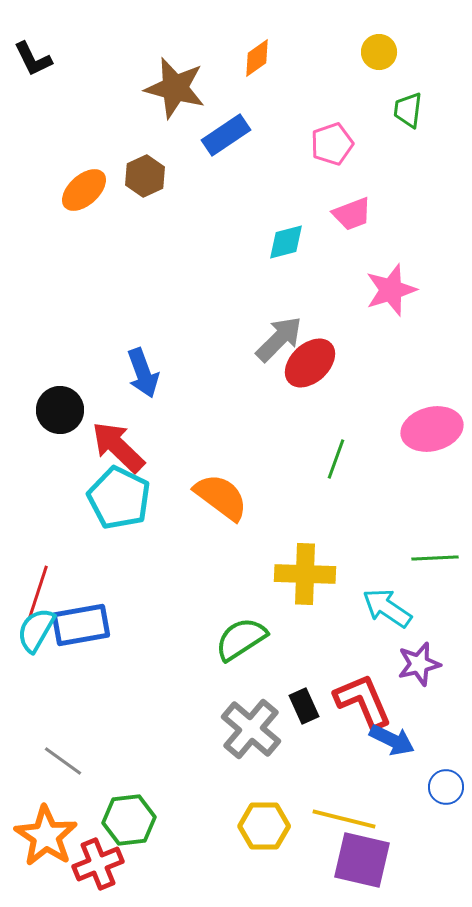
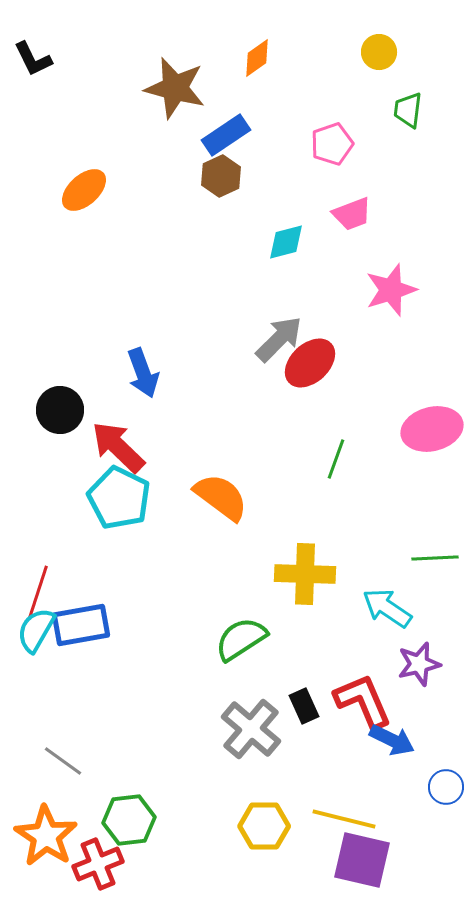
brown hexagon at (145, 176): moved 76 px right
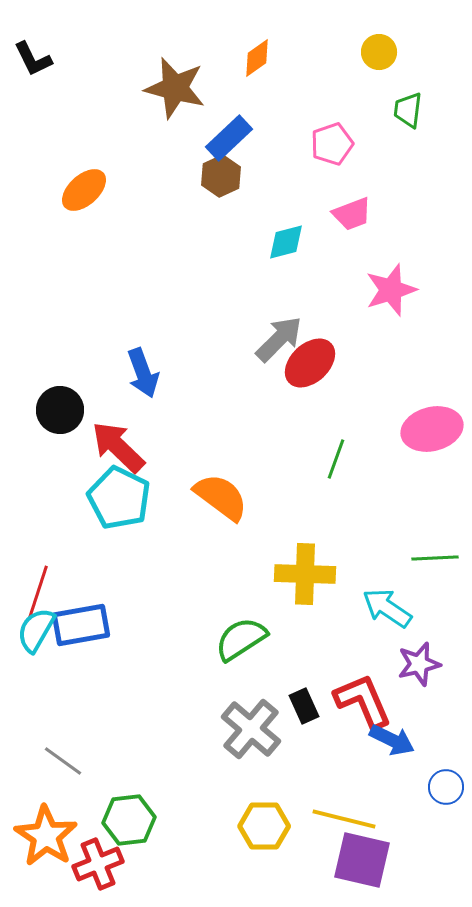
blue rectangle at (226, 135): moved 3 px right, 3 px down; rotated 9 degrees counterclockwise
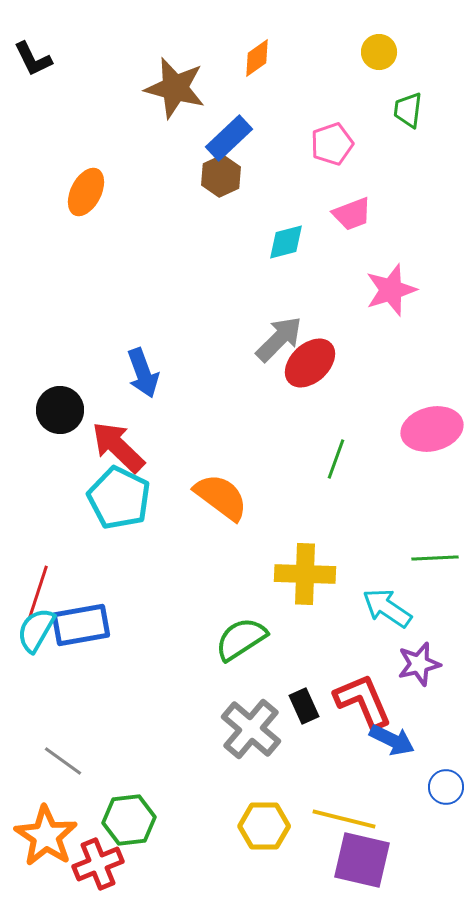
orange ellipse at (84, 190): moved 2 px right, 2 px down; rotated 21 degrees counterclockwise
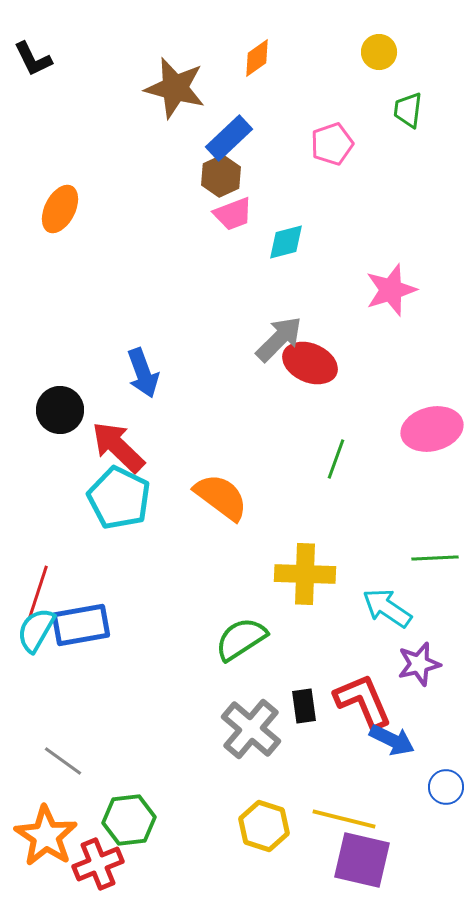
orange ellipse at (86, 192): moved 26 px left, 17 px down
pink trapezoid at (352, 214): moved 119 px left
red ellipse at (310, 363): rotated 66 degrees clockwise
black rectangle at (304, 706): rotated 16 degrees clockwise
yellow hexagon at (264, 826): rotated 18 degrees clockwise
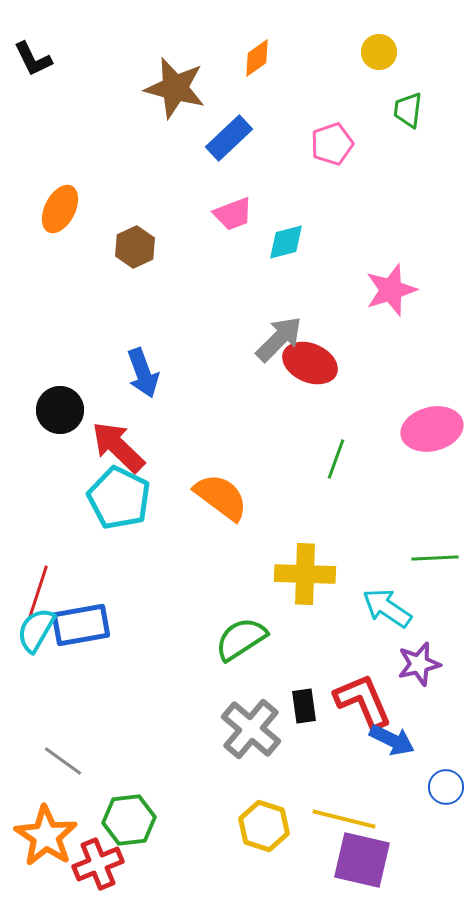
brown hexagon at (221, 176): moved 86 px left, 71 px down
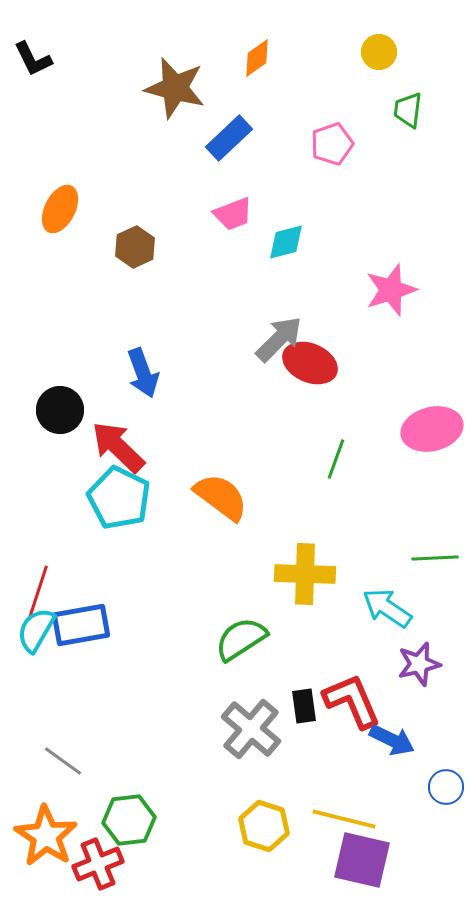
red L-shape at (363, 701): moved 11 px left
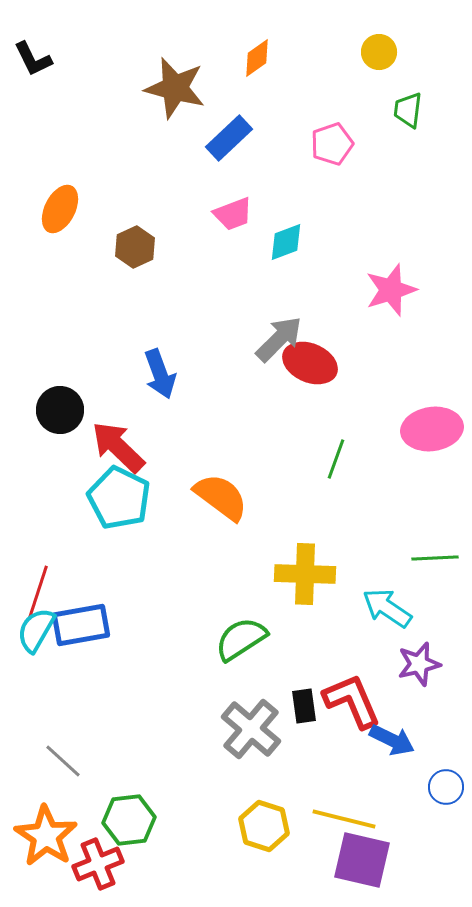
cyan diamond at (286, 242): rotated 6 degrees counterclockwise
blue arrow at (143, 373): moved 17 px right, 1 px down
pink ellipse at (432, 429): rotated 6 degrees clockwise
gray line at (63, 761): rotated 6 degrees clockwise
